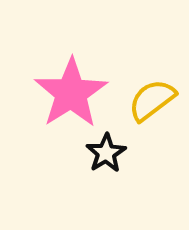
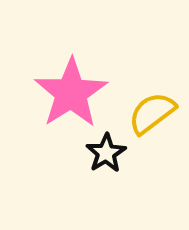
yellow semicircle: moved 13 px down
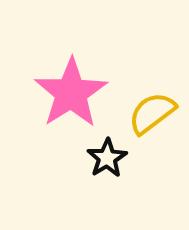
black star: moved 1 px right, 5 px down
